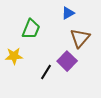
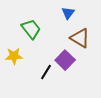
blue triangle: rotated 24 degrees counterclockwise
green trapezoid: rotated 60 degrees counterclockwise
brown triangle: rotated 40 degrees counterclockwise
purple square: moved 2 px left, 1 px up
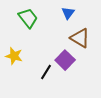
green trapezoid: moved 3 px left, 11 px up
yellow star: rotated 18 degrees clockwise
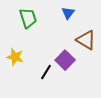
green trapezoid: rotated 20 degrees clockwise
brown triangle: moved 6 px right, 2 px down
yellow star: moved 1 px right, 1 px down
